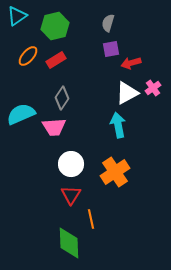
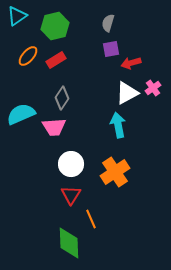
orange line: rotated 12 degrees counterclockwise
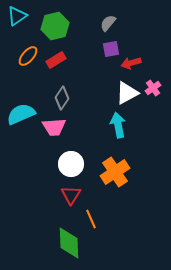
gray semicircle: rotated 24 degrees clockwise
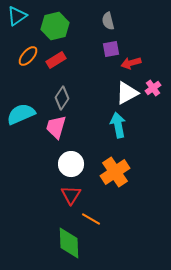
gray semicircle: moved 2 px up; rotated 54 degrees counterclockwise
pink trapezoid: moved 2 px right; rotated 110 degrees clockwise
orange line: rotated 36 degrees counterclockwise
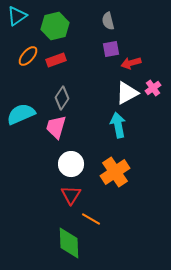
red rectangle: rotated 12 degrees clockwise
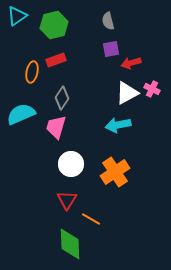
green hexagon: moved 1 px left, 1 px up
orange ellipse: moved 4 px right, 16 px down; rotated 30 degrees counterclockwise
pink cross: moved 1 px left, 1 px down; rotated 28 degrees counterclockwise
cyan arrow: rotated 90 degrees counterclockwise
red triangle: moved 4 px left, 5 px down
green diamond: moved 1 px right, 1 px down
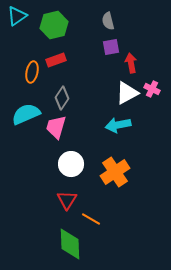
purple square: moved 2 px up
red arrow: rotated 96 degrees clockwise
cyan semicircle: moved 5 px right
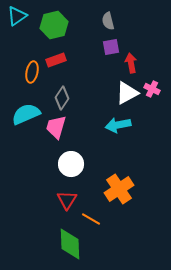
orange cross: moved 4 px right, 17 px down
